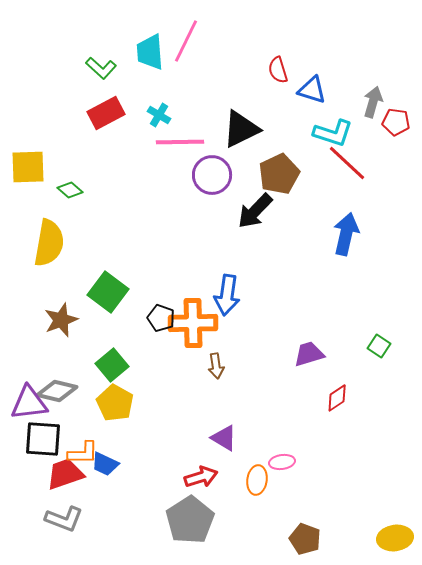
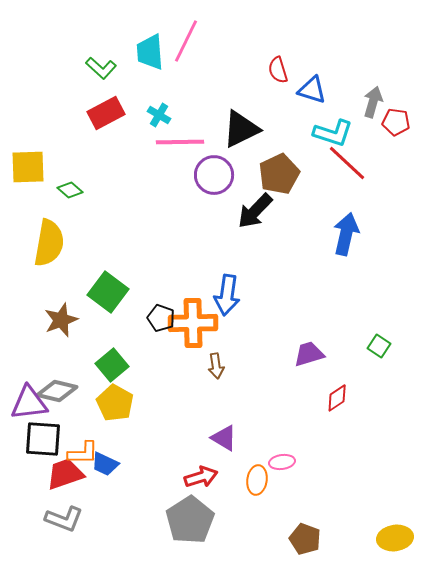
purple circle at (212, 175): moved 2 px right
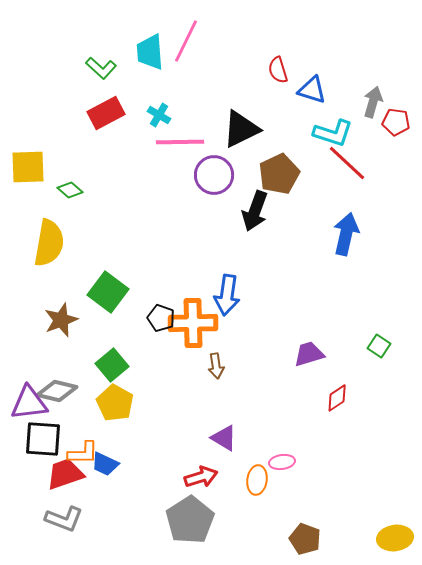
black arrow at (255, 211): rotated 24 degrees counterclockwise
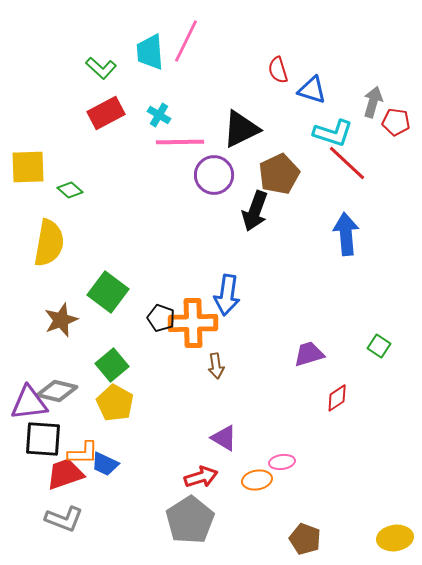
blue arrow at (346, 234): rotated 18 degrees counterclockwise
orange ellipse at (257, 480): rotated 72 degrees clockwise
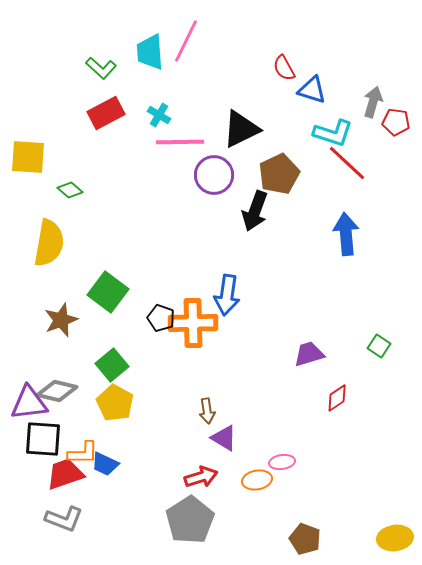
red semicircle at (278, 70): moved 6 px right, 2 px up; rotated 12 degrees counterclockwise
yellow square at (28, 167): moved 10 px up; rotated 6 degrees clockwise
brown arrow at (216, 366): moved 9 px left, 45 px down
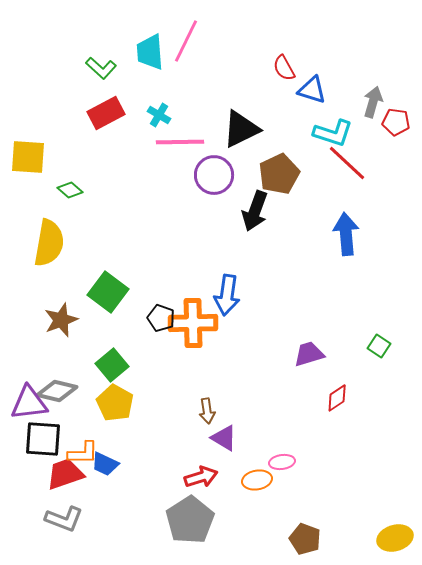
yellow ellipse at (395, 538): rotated 8 degrees counterclockwise
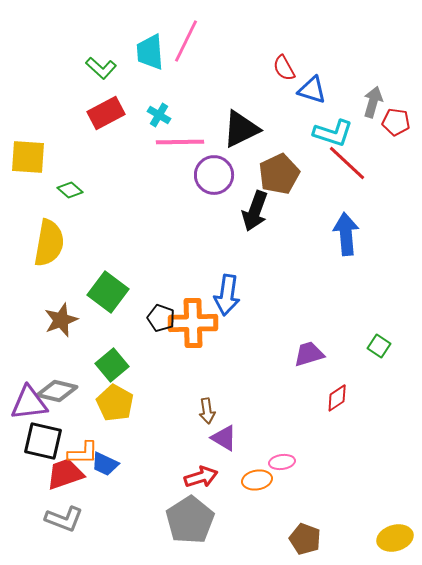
black square at (43, 439): moved 2 px down; rotated 9 degrees clockwise
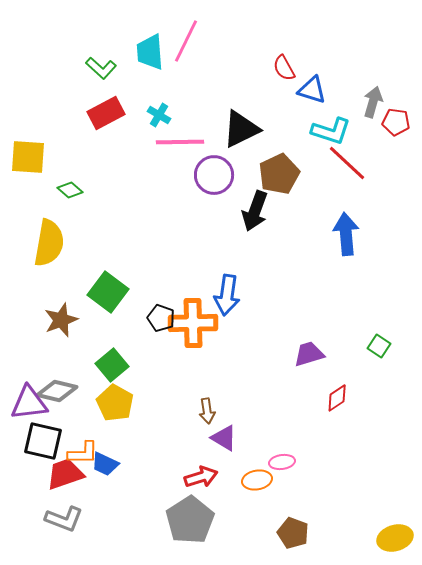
cyan L-shape at (333, 133): moved 2 px left, 2 px up
brown pentagon at (305, 539): moved 12 px left, 6 px up
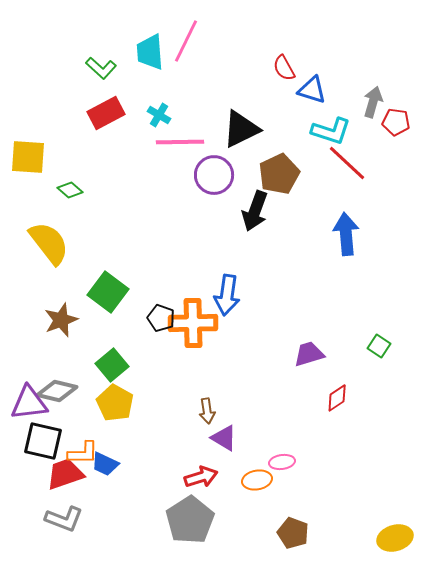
yellow semicircle at (49, 243): rotated 48 degrees counterclockwise
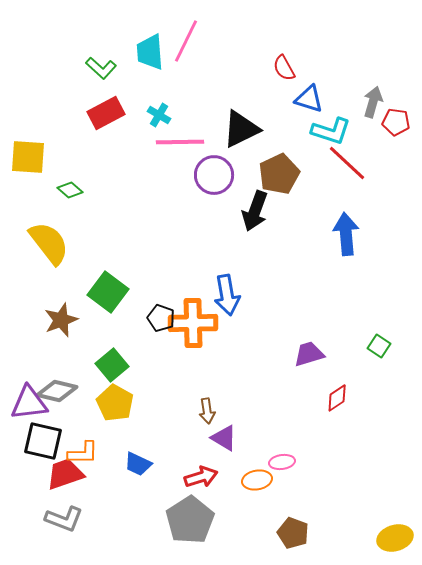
blue triangle at (312, 90): moved 3 px left, 9 px down
blue arrow at (227, 295): rotated 18 degrees counterclockwise
blue trapezoid at (105, 464): moved 33 px right
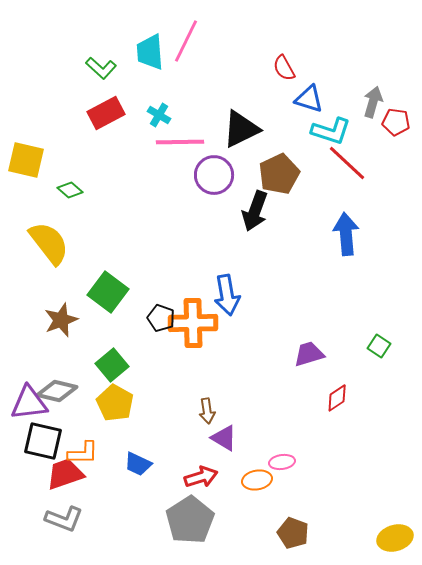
yellow square at (28, 157): moved 2 px left, 3 px down; rotated 9 degrees clockwise
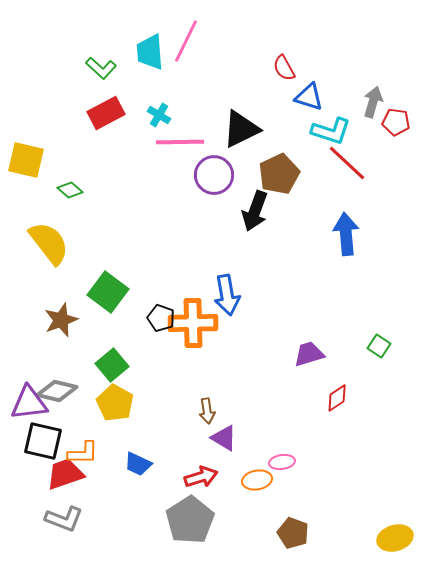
blue triangle at (309, 99): moved 2 px up
